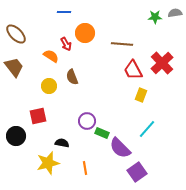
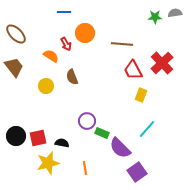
yellow circle: moved 3 px left
red square: moved 22 px down
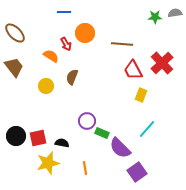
brown ellipse: moved 1 px left, 1 px up
brown semicircle: rotated 42 degrees clockwise
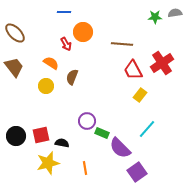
orange circle: moved 2 px left, 1 px up
orange semicircle: moved 7 px down
red cross: rotated 10 degrees clockwise
yellow rectangle: moved 1 px left; rotated 16 degrees clockwise
red square: moved 3 px right, 3 px up
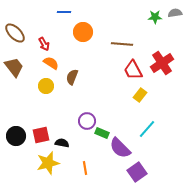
red arrow: moved 22 px left
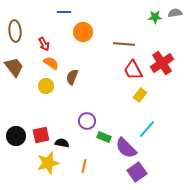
brown ellipse: moved 2 px up; rotated 40 degrees clockwise
brown line: moved 2 px right
green rectangle: moved 2 px right, 4 px down
purple semicircle: moved 6 px right
orange line: moved 1 px left, 2 px up; rotated 24 degrees clockwise
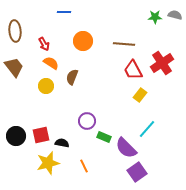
gray semicircle: moved 2 px down; rotated 24 degrees clockwise
orange circle: moved 9 px down
orange line: rotated 40 degrees counterclockwise
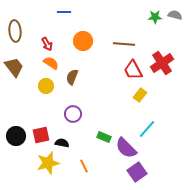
red arrow: moved 3 px right
purple circle: moved 14 px left, 7 px up
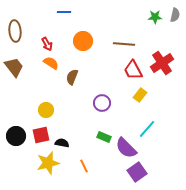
gray semicircle: rotated 88 degrees clockwise
yellow circle: moved 24 px down
purple circle: moved 29 px right, 11 px up
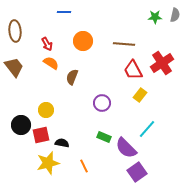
black circle: moved 5 px right, 11 px up
